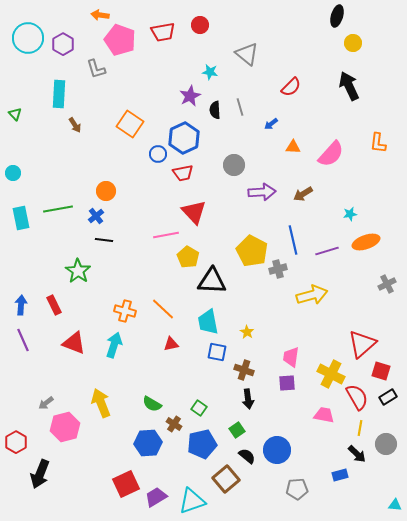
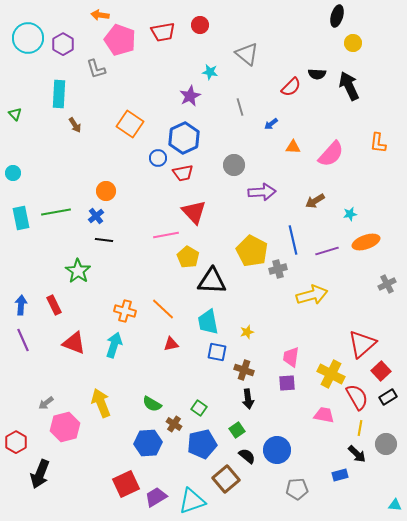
black semicircle at (215, 110): moved 102 px right, 36 px up; rotated 84 degrees counterclockwise
blue circle at (158, 154): moved 4 px down
brown arrow at (303, 194): moved 12 px right, 7 px down
green line at (58, 209): moved 2 px left, 3 px down
yellow star at (247, 332): rotated 24 degrees clockwise
red square at (381, 371): rotated 30 degrees clockwise
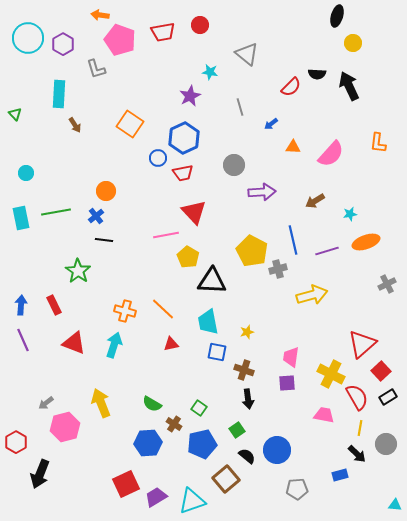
cyan circle at (13, 173): moved 13 px right
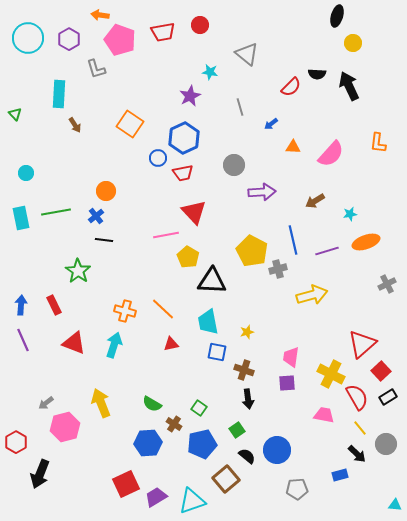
purple hexagon at (63, 44): moved 6 px right, 5 px up
yellow line at (360, 428): rotated 49 degrees counterclockwise
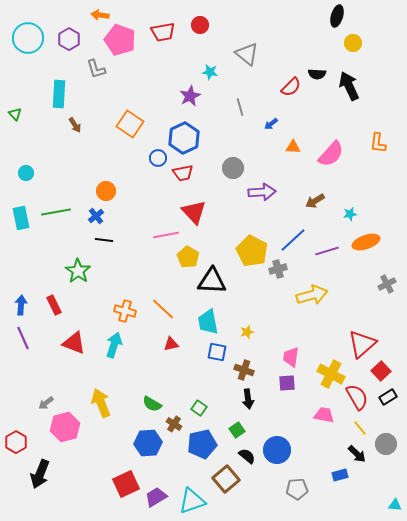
gray circle at (234, 165): moved 1 px left, 3 px down
blue line at (293, 240): rotated 60 degrees clockwise
purple line at (23, 340): moved 2 px up
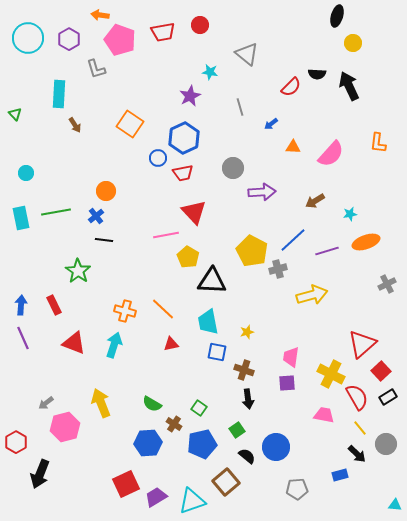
blue circle at (277, 450): moved 1 px left, 3 px up
brown square at (226, 479): moved 3 px down
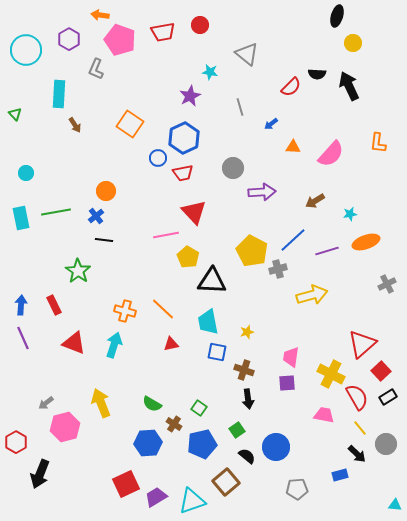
cyan circle at (28, 38): moved 2 px left, 12 px down
gray L-shape at (96, 69): rotated 40 degrees clockwise
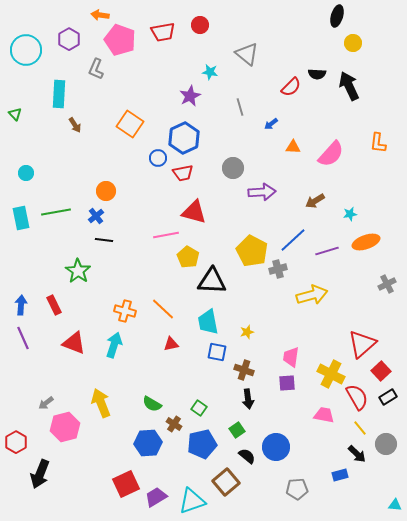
red triangle at (194, 212): rotated 32 degrees counterclockwise
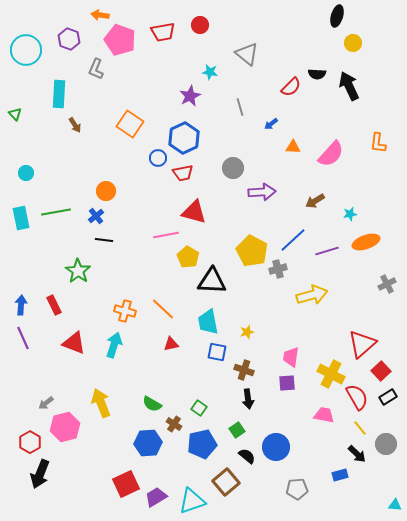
purple hexagon at (69, 39): rotated 10 degrees counterclockwise
red hexagon at (16, 442): moved 14 px right
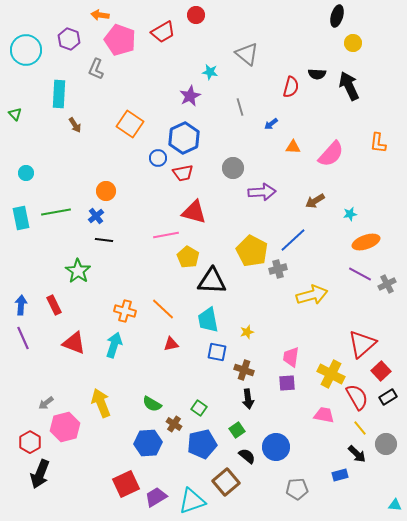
red circle at (200, 25): moved 4 px left, 10 px up
red trapezoid at (163, 32): rotated 20 degrees counterclockwise
red semicircle at (291, 87): rotated 30 degrees counterclockwise
purple line at (327, 251): moved 33 px right, 23 px down; rotated 45 degrees clockwise
cyan trapezoid at (208, 322): moved 2 px up
